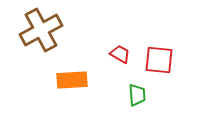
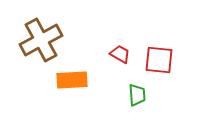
brown cross: moved 10 px down
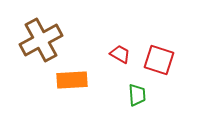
red square: rotated 12 degrees clockwise
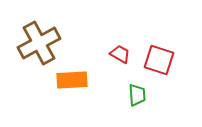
brown cross: moved 2 px left, 3 px down
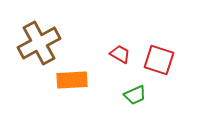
green trapezoid: moved 2 px left; rotated 70 degrees clockwise
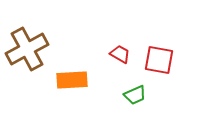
brown cross: moved 12 px left, 6 px down
red square: rotated 8 degrees counterclockwise
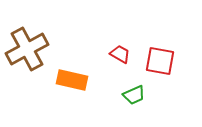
red square: moved 1 px right, 1 px down
orange rectangle: rotated 16 degrees clockwise
green trapezoid: moved 1 px left
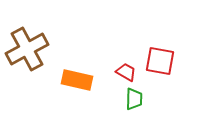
red trapezoid: moved 6 px right, 18 px down
orange rectangle: moved 5 px right
green trapezoid: moved 4 px down; rotated 65 degrees counterclockwise
